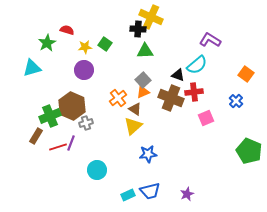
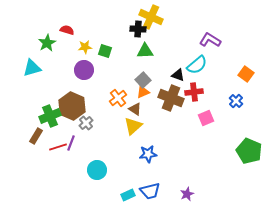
green square: moved 7 px down; rotated 16 degrees counterclockwise
gray cross: rotated 24 degrees counterclockwise
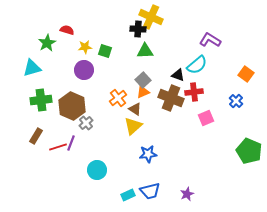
green cross: moved 9 px left, 16 px up; rotated 15 degrees clockwise
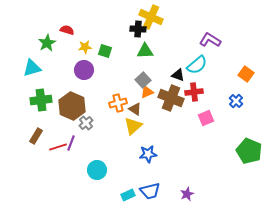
orange triangle: moved 4 px right
orange cross: moved 5 px down; rotated 24 degrees clockwise
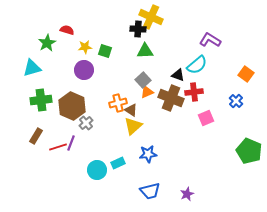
brown triangle: moved 4 px left, 1 px down
cyan rectangle: moved 10 px left, 32 px up
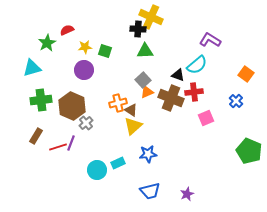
red semicircle: rotated 40 degrees counterclockwise
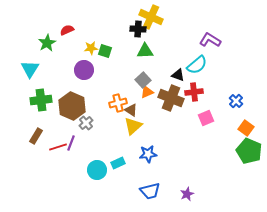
yellow star: moved 6 px right, 1 px down
cyan triangle: moved 2 px left, 1 px down; rotated 42 degrees counterclockwise
orange square: moved 54 px down
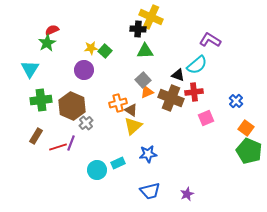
red semicircle: moved 15 px left
green square: rotated 24 degrees clockwise
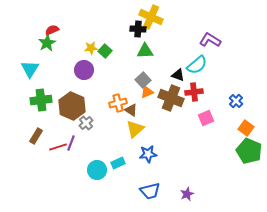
yellow triangle: moved 2 px right, 3 px down
